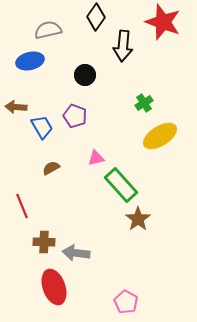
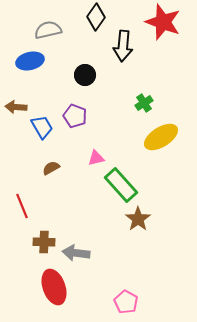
yellow ellipse: moved 1 px right, 1 px down
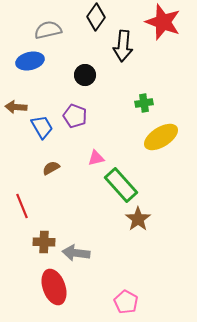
green cross: rotated 24 degrees clockwise
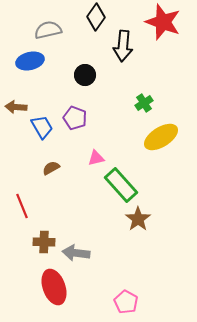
green cross: rotated 24 degrees counterclockwise
purple pentagon: moved 2 px down
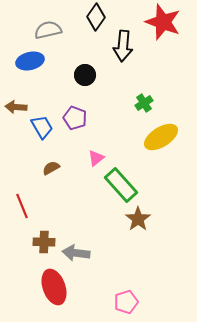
pink triangle: rotated 24 degrees counterclockwise
pink pentagon: rotated 25 degrees clockwise
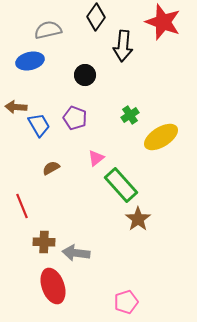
green cross: moved 14 px left, 12 px down
blue trapezoid: moved 3 px left, 2 px up
red ellipse: moved 1 px left, 1 px up
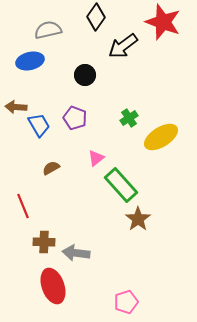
black arrow: rotated 48 degrees clockwise
green cross: moved 1 px left, 3 px down
red line: moved 1 px right
